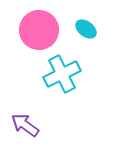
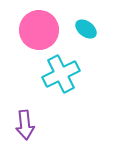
cyan cross: moved 1 px left
purple arrow: rotated 132 degrees counterclockwise
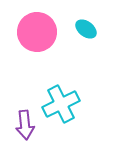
pink circle: moved 2 px left, 2 px down
cyan cross: moved 30 px down
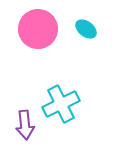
pink circle: moved 1 px right, 3 px up
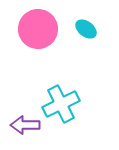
purple arrow: rotated 96 degrees clockwise
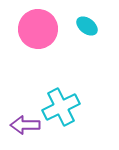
cyan ellipse: moved 1 px right, 3 px up
cyan cross: moved 3 px down
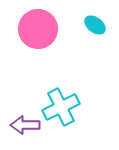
cyan ellipse: moved 8 px right, 1 px up
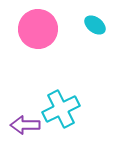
cyan cross: moved 2 px down
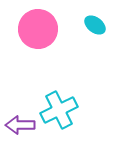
cyan cross: moved 2 px left, 1 px down
purple arrow: moved 5 px left
